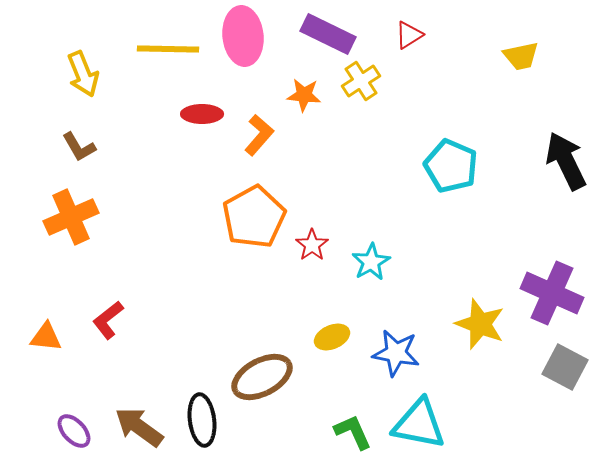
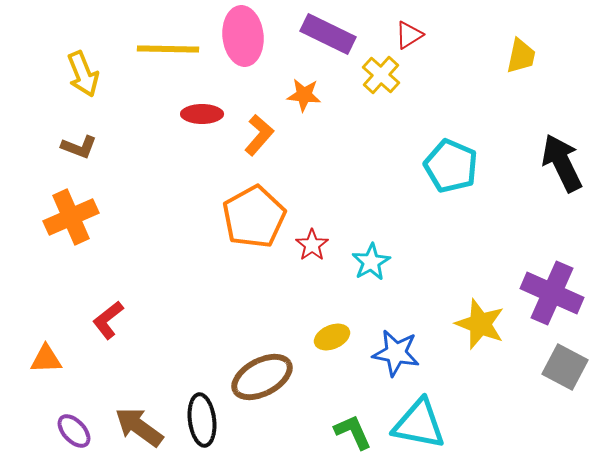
yellow trapezoid: rotated 66 degrees counterclockwise
yellow cross: moved 20 px right, 6 px up; rotated 15 degrees counterclockwise
brown L-shape: rotated 39 degrees counterclockwise
black arrow: moved 4 px left, 2 px down
orange triangle: moved 22 px down; rotated 8 degrees counterclockwise
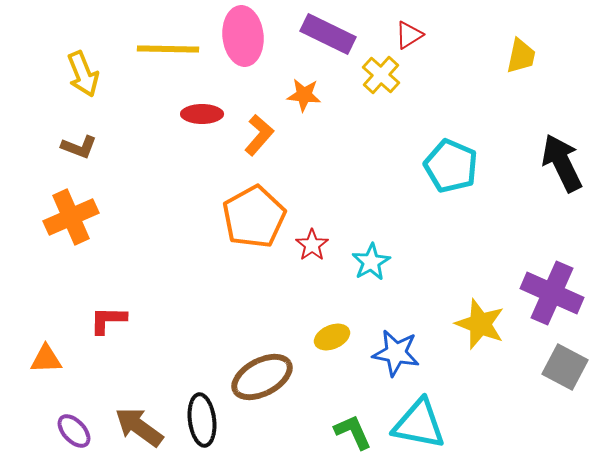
red L-shape: rotated 39 degrees clockwise
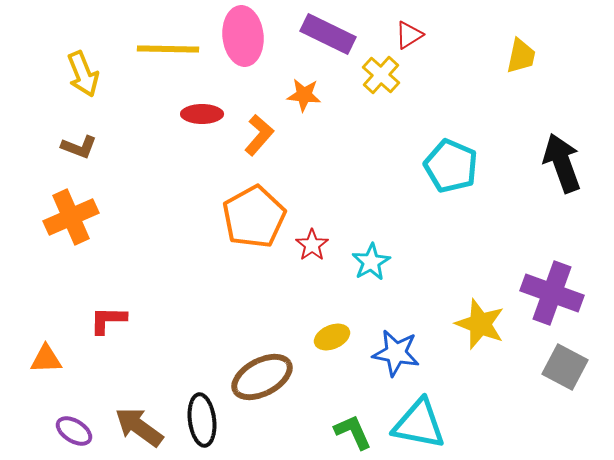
black arrow: rotated 6 degrees clockwise
purple cross: rotated 4 degrees counterclockwise
purple ellipse: rotated 15 degrees counterclockwise
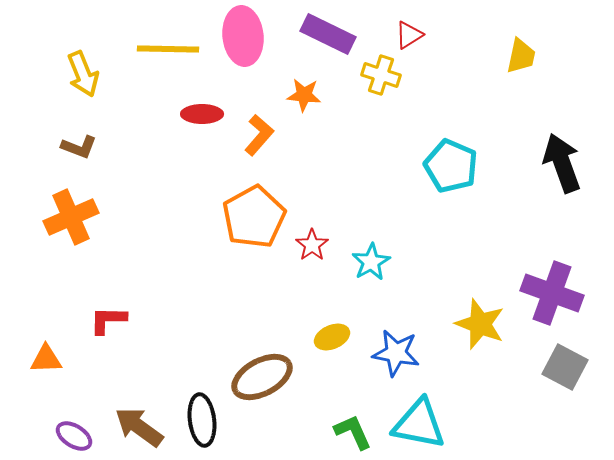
yellow cross: rotated 24 degrees counterclockwise
purple ellipse: moved 5 px down
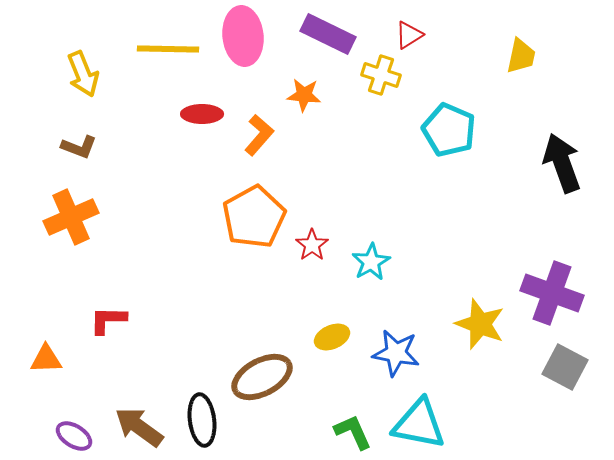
cyan pentagon: moved 2 px left, 36 px up
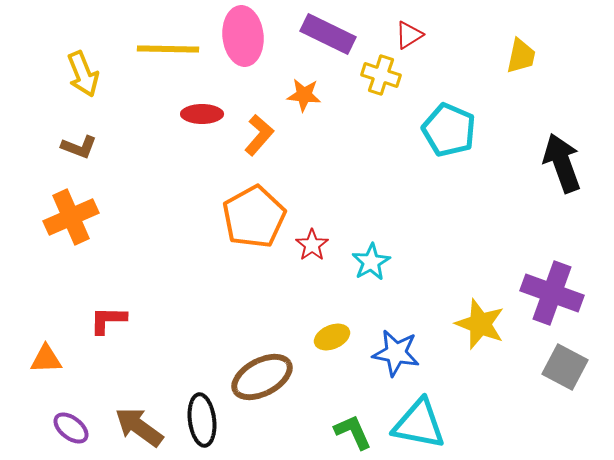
purple ellipse: moved 3 px left, 8 px up; rotated 6 degrees clockwise
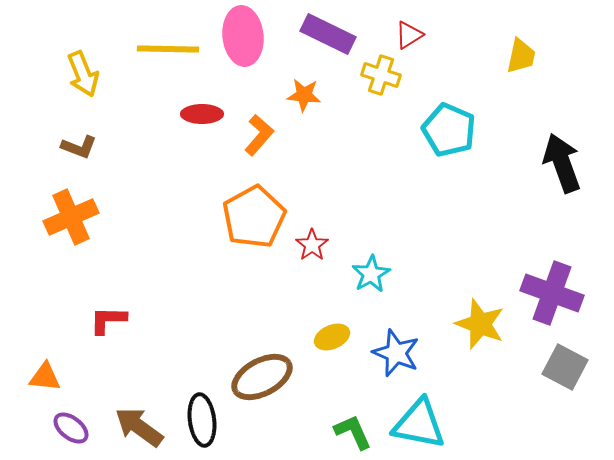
cyan star: moved 12 px down
blue star: rotated 12 degrees clockwise
orange triangle: moved 1 px left, 18 px down; rotated 8 degrees clockwise
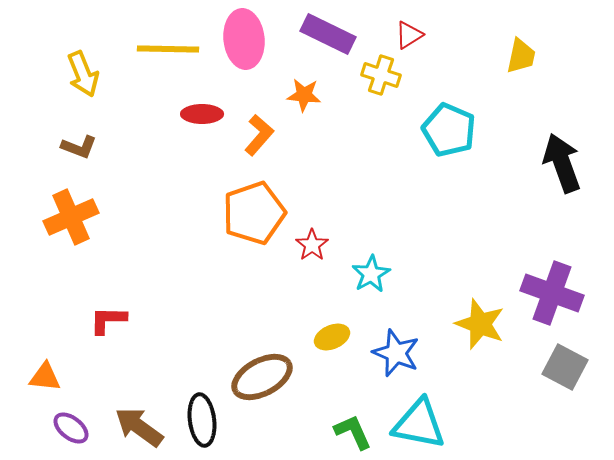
pink ellipse: moved 1 px right, 3 px down
orange pentagon: moved 4 px up; rotated 10 degrees clockwise
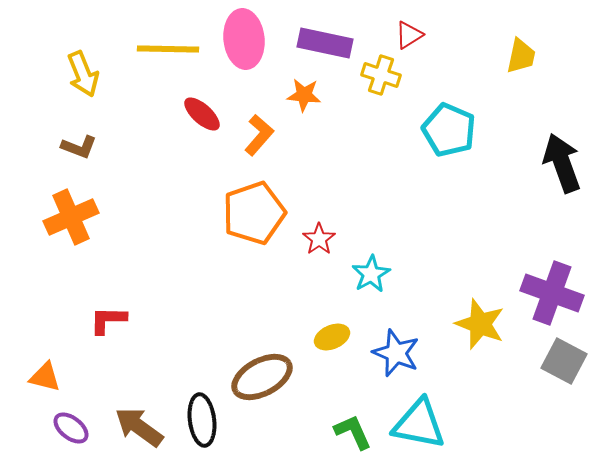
purple rectangle: moved 3 px left, 9 px down; rotated 14 degrees counterclockwise
red ellipse: rotated 42 degrees clockwise
red star: moved 7 px right, 6 px up
gray square: moved 1 px left, 6 px up
orange triangle: rotated 8 degrees clockwise
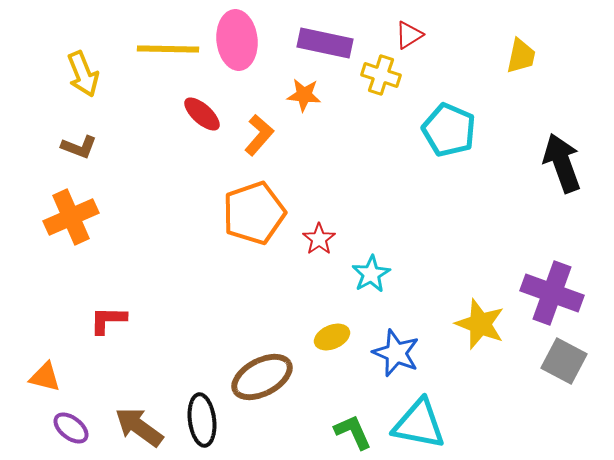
pink ellipse: moved 7 px left, 1 px down
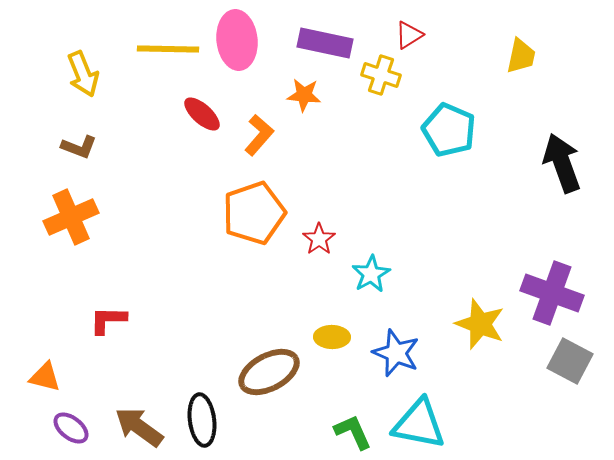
yellow ellipse: rotated 24 degrees clockwise
gray square: moved 6 px right
brown ellipse: moved 7 px right, 5 px up
